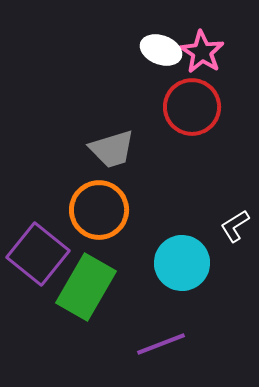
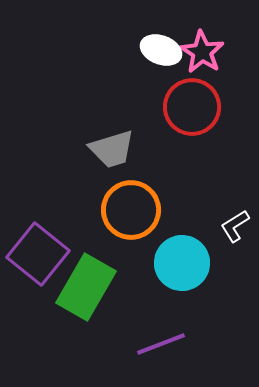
orange circle: moved 32 px right
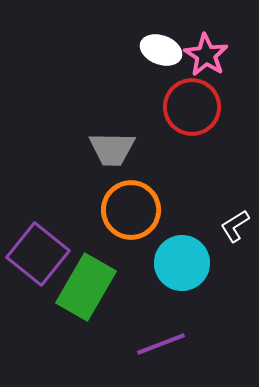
pink star: moved 4 px right, 3 px down
gray trapezoid: rotated 18 degrees clockwise
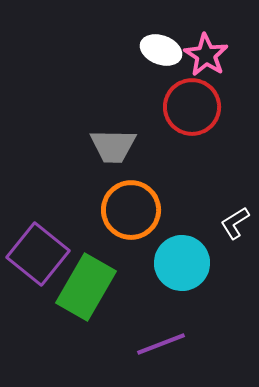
gray trapezoid: moved 1 px right, 3 px up
white L-shape: moved 3 px up
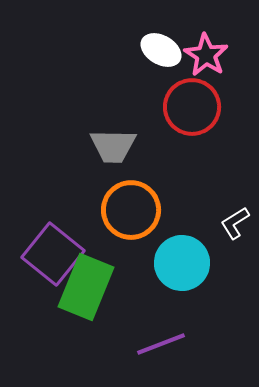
white ellipse: rotated 9 degrees clockwise
purple square: moved 15 px right
green rectangle: rotated 8 degrees counterclockwise
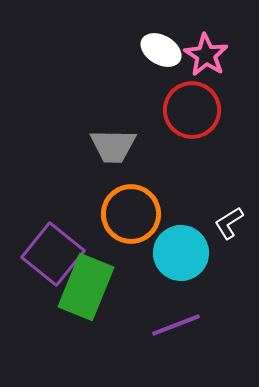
red circle: moved 3 px down
orange circle: moved 4 px down
white L-shape: moved 6 px left
cyan circle: moved 1 px left, 10 px up
purple line: moved 15 px right, 19 px up
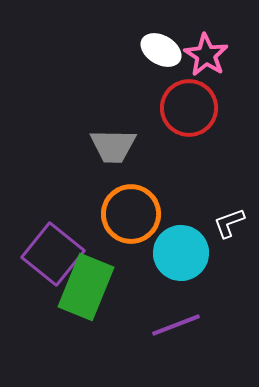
red circle: moved 3 px left, 2 px up
white L-shape: rotated 12 degrees clockwise
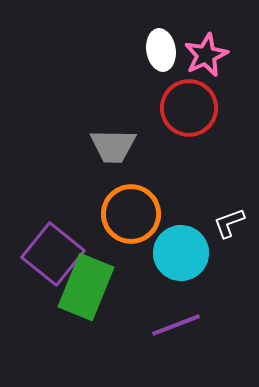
white ellipse: rotated 51 degrees clockwise
pink star: rotated 15 degrees clockwise
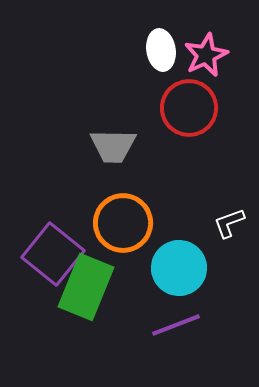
orange circle: moved 8 px left, 9 px down
cyan circle: moved 2 px left, 15 px down
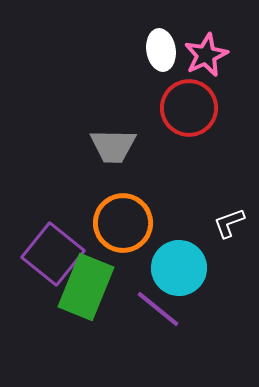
purple line: moved 18 px left, 16 px up; rotated 60 degrees clockwise
